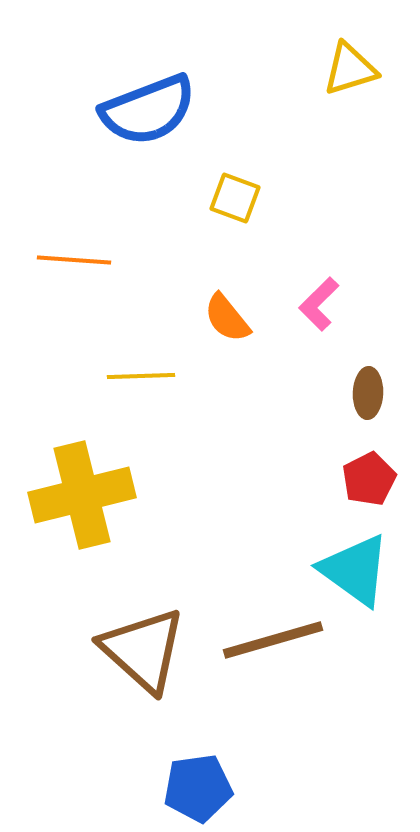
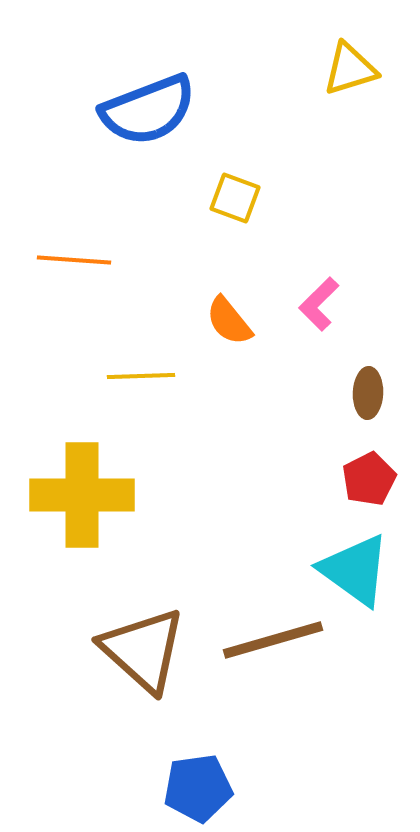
orange semicircle: moved 2 px right, 3 px down
yellow cross: rotated 14 degrees clockwise
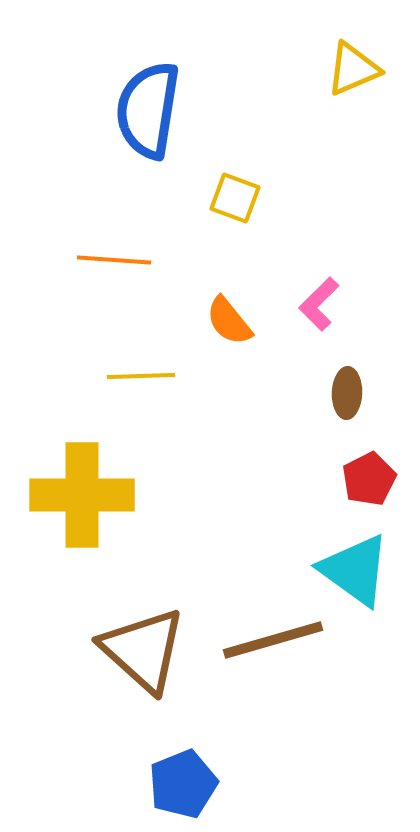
yellow triangle: moved 3 px right; rotated 6 degrees counterclockwise
blue semicircle: rotated 120 degrees clockwise
orange line: moved 40 px right
brown ellipse: moved 21 px left
blue pentagon: moved 15 px left, 4 px up; rotated 14 degrees counterclockwise
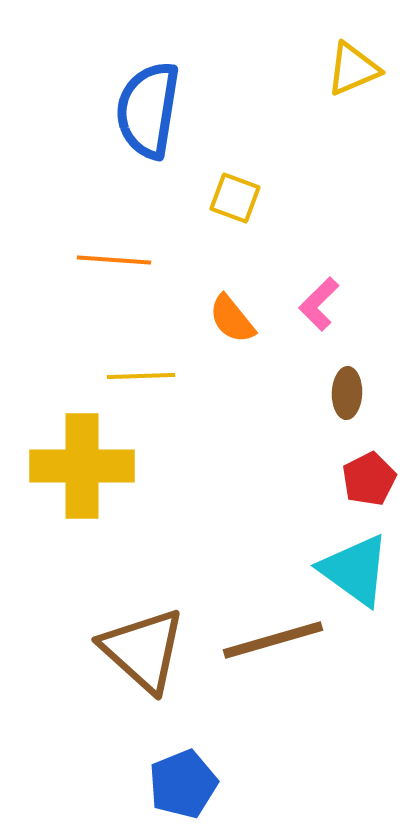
orange semicircle: moved 3 px right, 2 px up
yellow cross: moved 29 px up
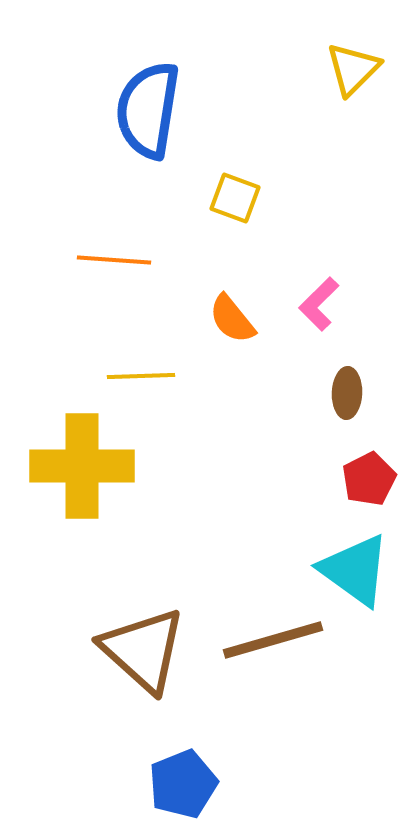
yellow triangle: rotated 22 degrees counterclockwise
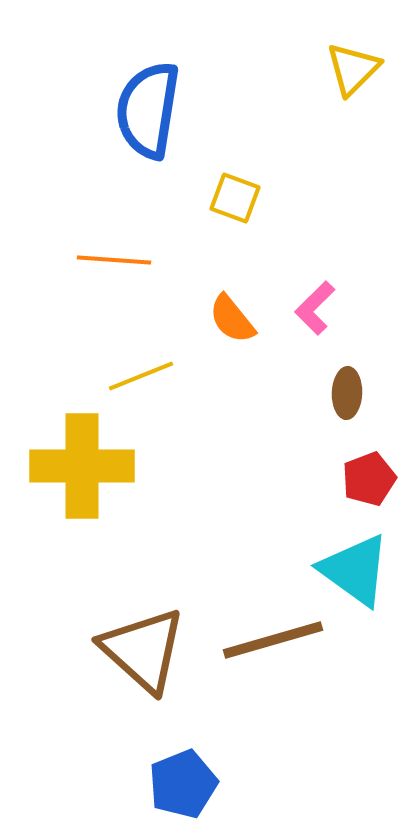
pink L-shape: moved 4 px left, 4 px down
yellow line: rotated 20 degrees counterclockwise
red pentagon: rotated 6 degrees clockwise
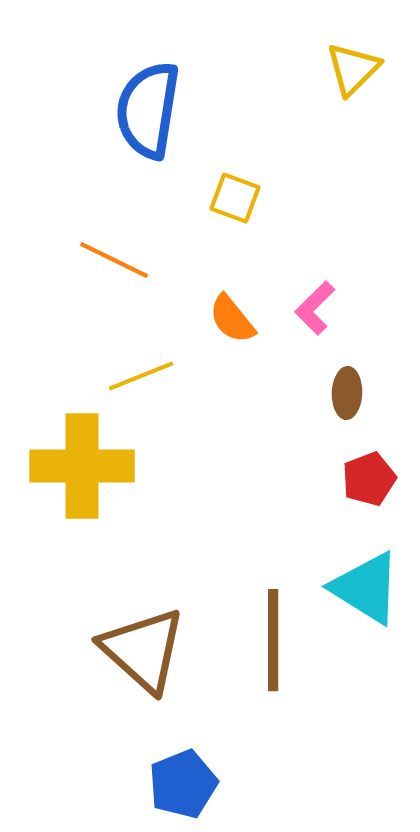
orange line: rotated 22 degrees clockwise
cyan triangle: moved 11 px right, 18 px down; rotated 4 degrees counterclockwise
brown line: rotated 74 degrees counterclockwise
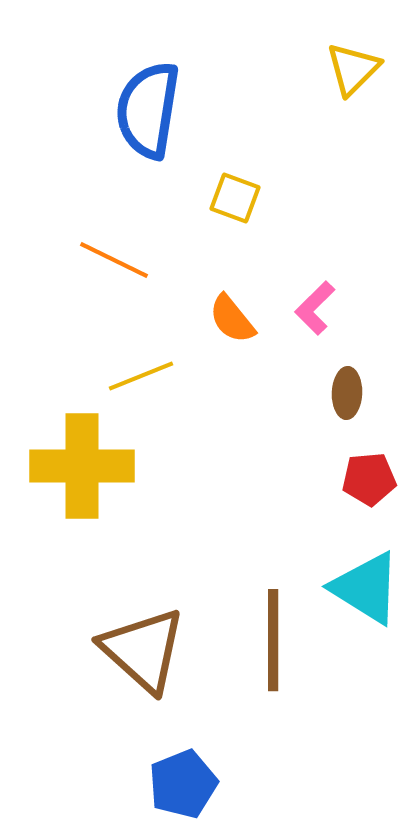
red pentagon: rotated 16 degrees clockwise
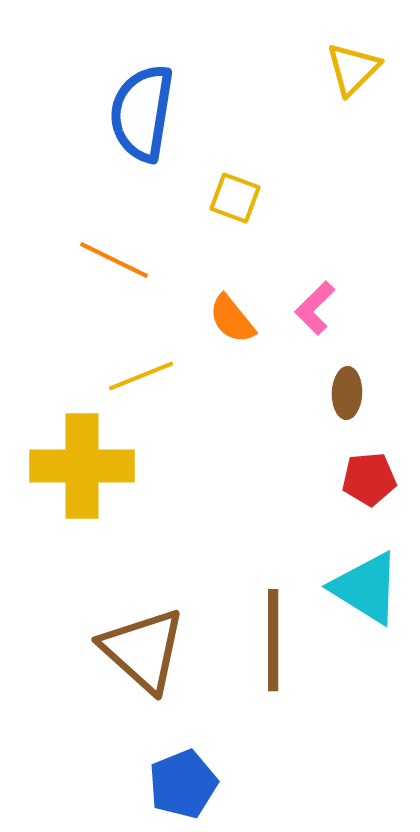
blue semicircle: moved 6 px left, 3 px down
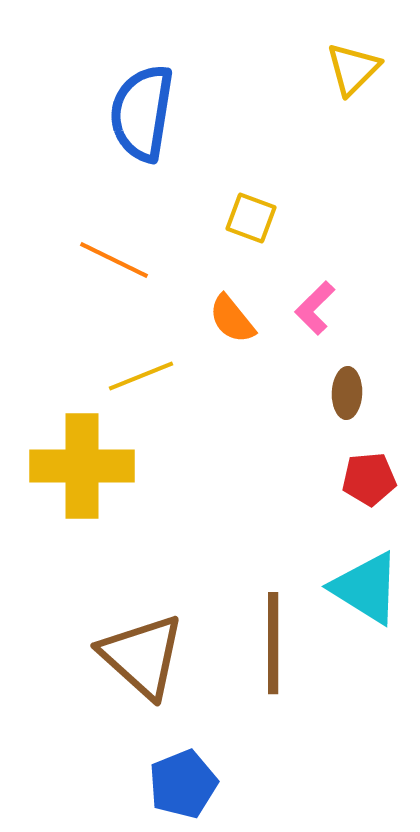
yellow square: moved 16 px right, 20 px down
brown line: moved 3 px down
brown triangle: moved 1 px left, 6 px down
